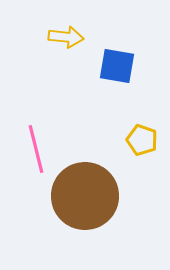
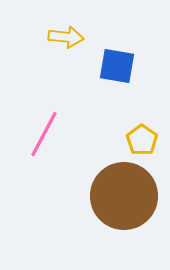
yellow pentagon: rotated 16 degrees clockwise
pink line: moved 8 px right, 15 px up; rotated 42 degrees clockwise
brown circle: moved 39 px right
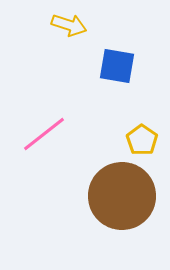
yellow arrow: moved 3 px right, 12 px up; rotated 12 degrees clockwise
pink line: rotated 24 degrees clockwise
brown circle: moved 2 px left
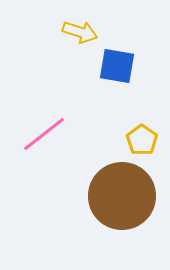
yellow arrow: moved 11 px right, 7 px down
